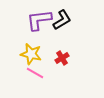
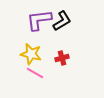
black L-shape: moved 1 px down
red cross: rotated 16 degrees clockwise
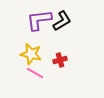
red cross: moved 2 px left, 2 px down
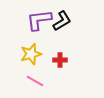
yellow star: rotated 30 degrees counterclockwise
red cross: rotated 16 degrees clockwise
pink line: moved 8 px down
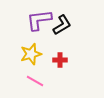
black L-shape: moved 4 px down
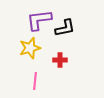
black L-shape: moved 3 px right, 3 px down; rotated 20 degrees clockwise
yellow star: moved 1 px left, 6 px up
pink line: rotated 66 degrees clockwise
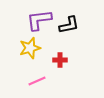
black L-shape: moved 4 px right, 3 px up
pink line: moved 2 px right; rotated 60 degrees clockwise
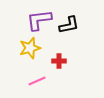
red cross: moved 1 px left, 1 px down
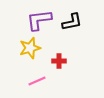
black L-shape: moved 3 px right, 3 px up
